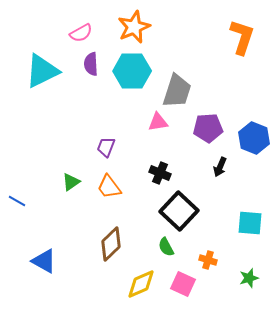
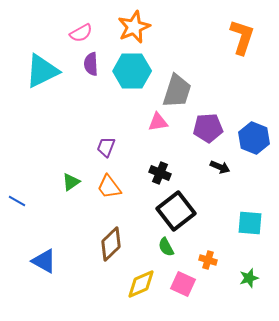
black arrow: rotated 90 degrees counterclockwise
black square: moved 3 px left; rotated 9 degrees clockwise
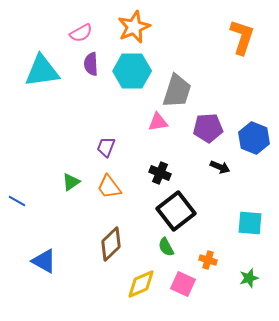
cyan triangle: rotated 18 degrees clockwise
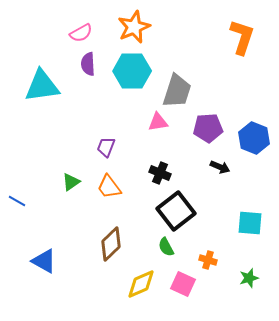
purple semicircle: moved 3 px left
cyan triangle: moved 15 px down
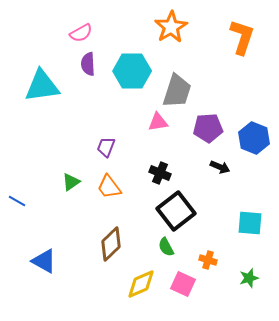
orange star: moved 37 px right; rotated 8 degrees counterclockwise
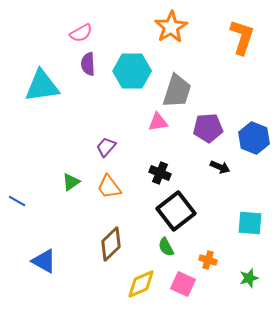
purple trapezoid: rotated 20 degrees clockwise
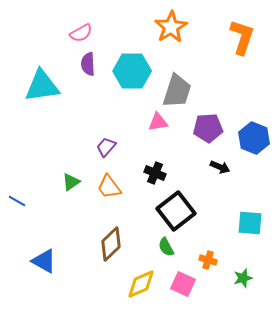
black cross: moved 5 px left
green star: moved 6 px left
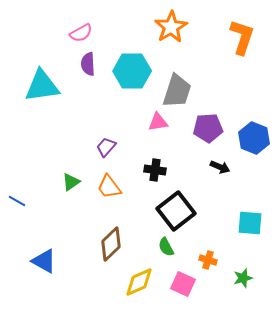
black cross: moved 3 px up; rotated 15 degrees counterclockwise
yellow diamond: moved 2 px left, 2 px up
